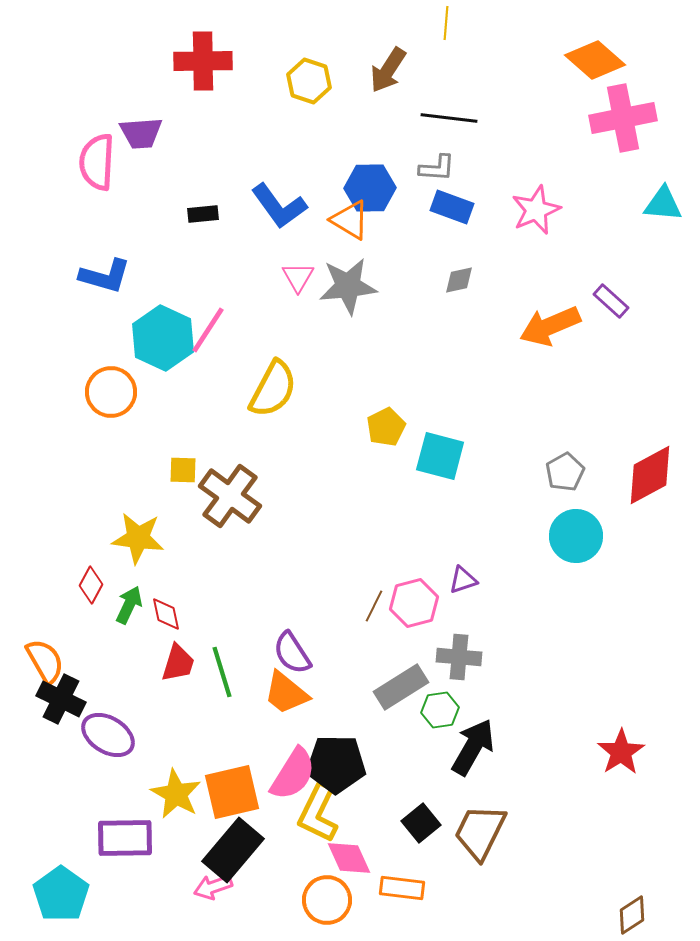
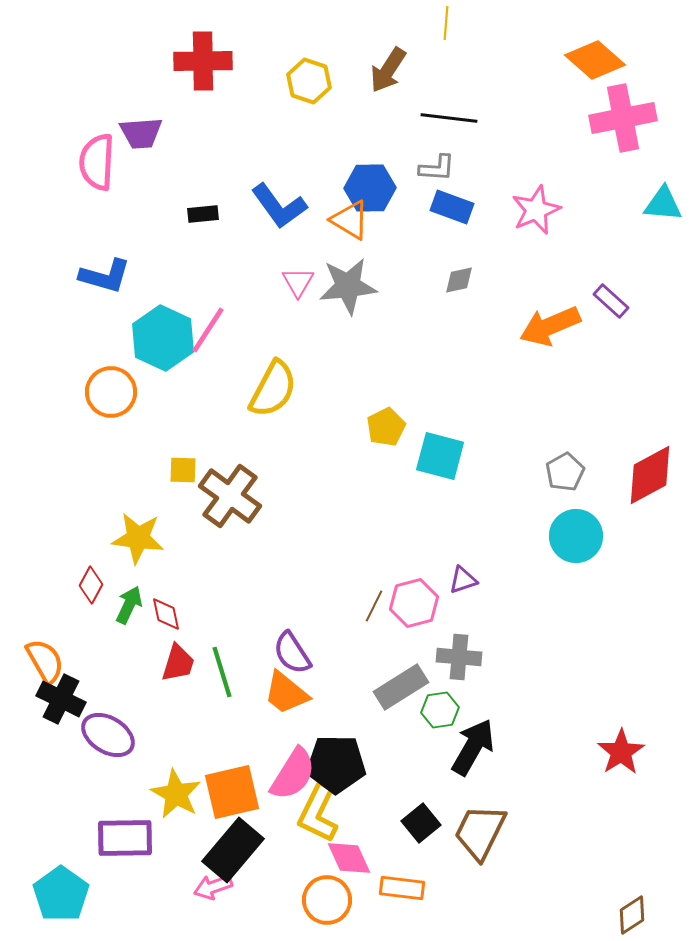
pink triangle at (298, 277): moved 5 px down
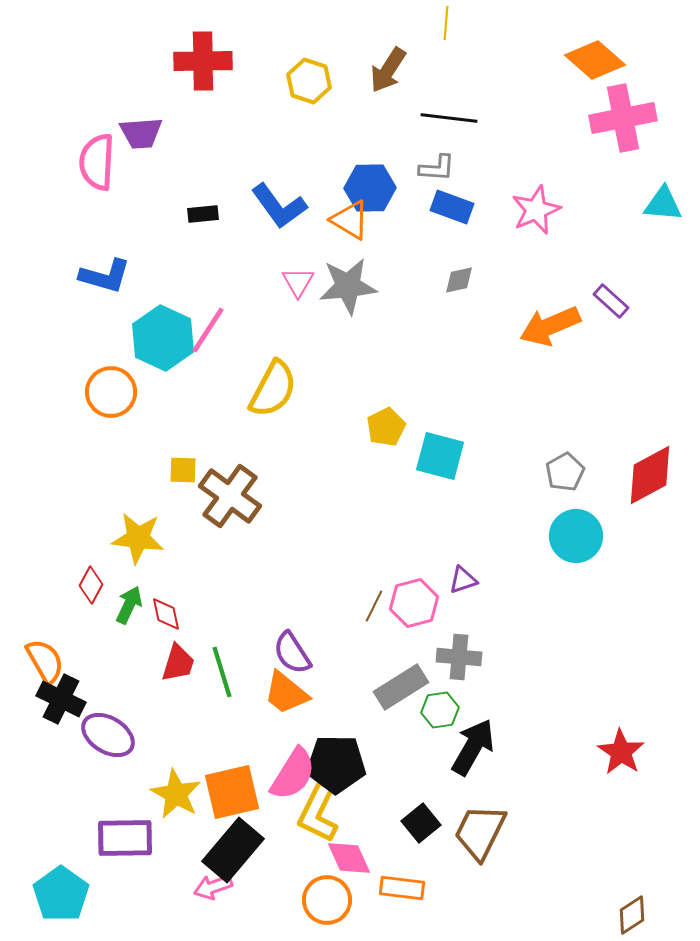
red star at (621, 752): rotated 6 degrees counterclockwise
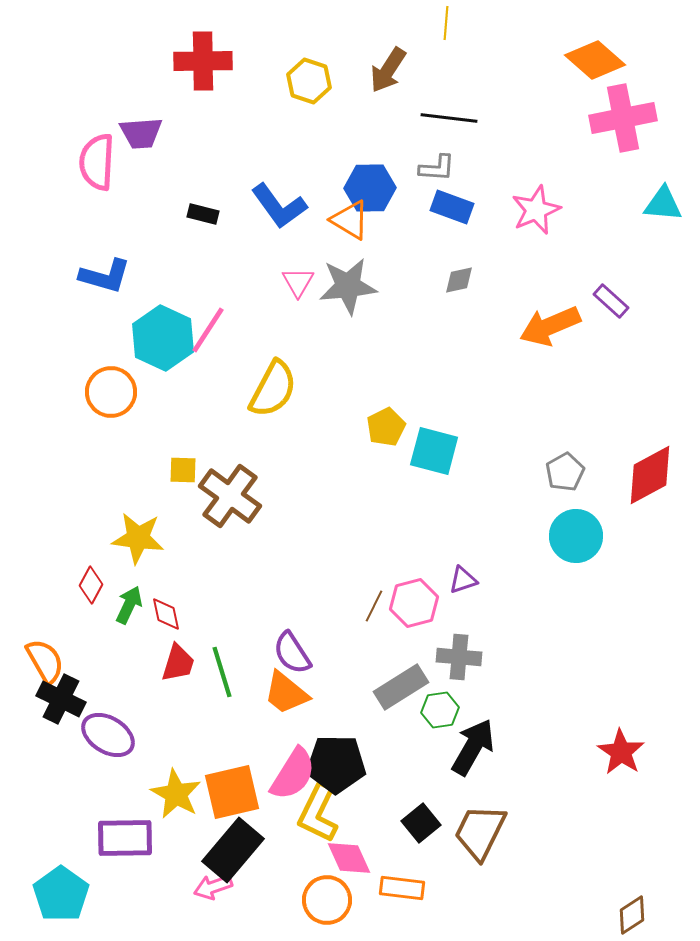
black rectangle at (203, 214): rotated 20 degrees clockwise
cyan square at (440, 456): moved 6 px left, 5 px up
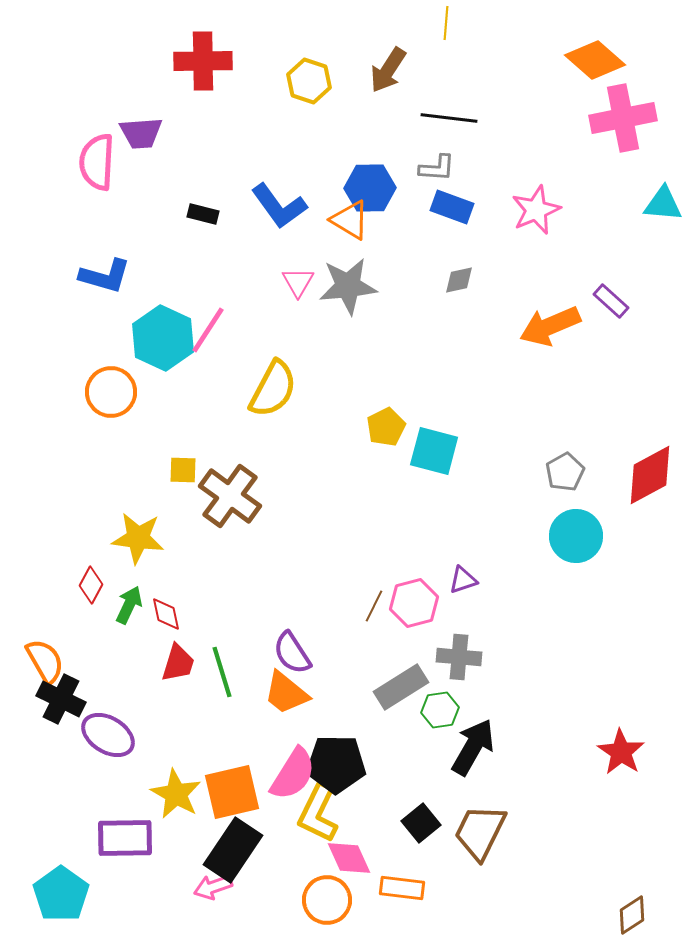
black rectangle at (233, 850): rotated 6 degrees counterclockwise
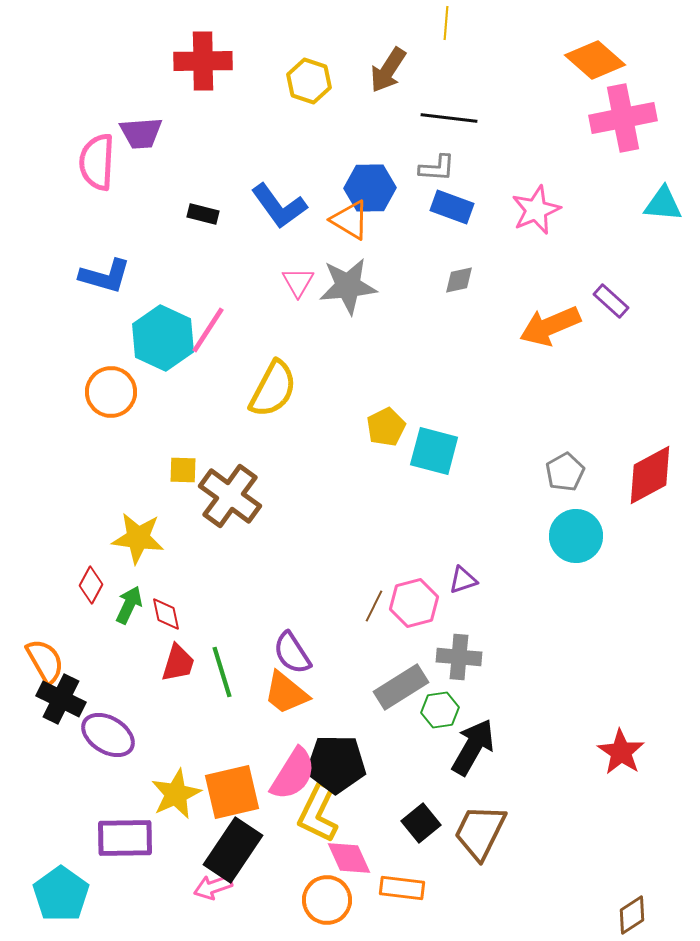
yellow star at (176, 794): rotated 18 degrees clockwise
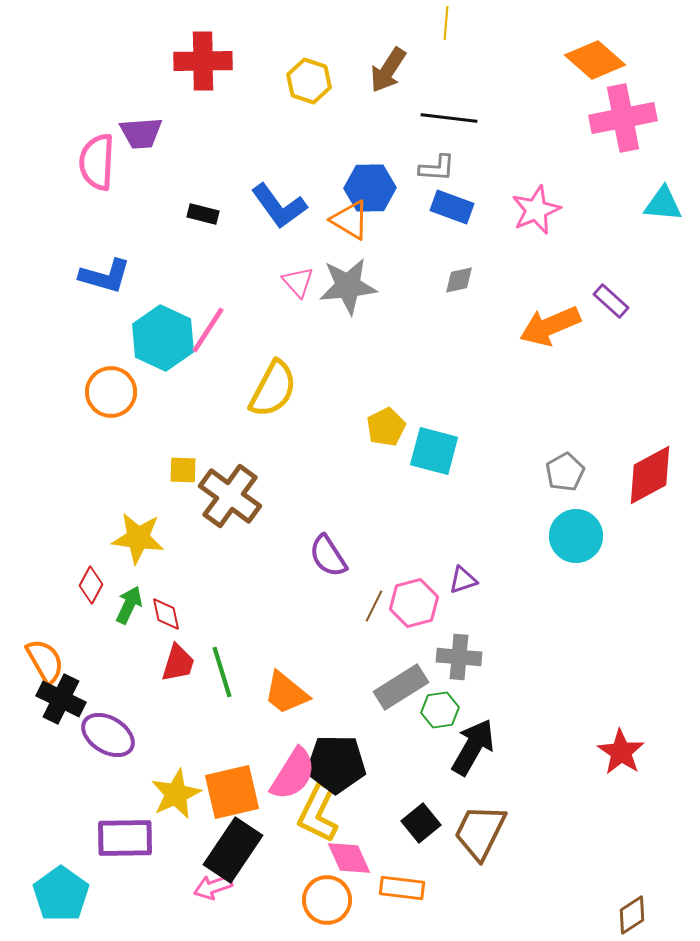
pink triangle at (298, 282): rotated 12 degrees counterclockwise
purple semicircle at (292, 653): moved 36 px right, 97 px up
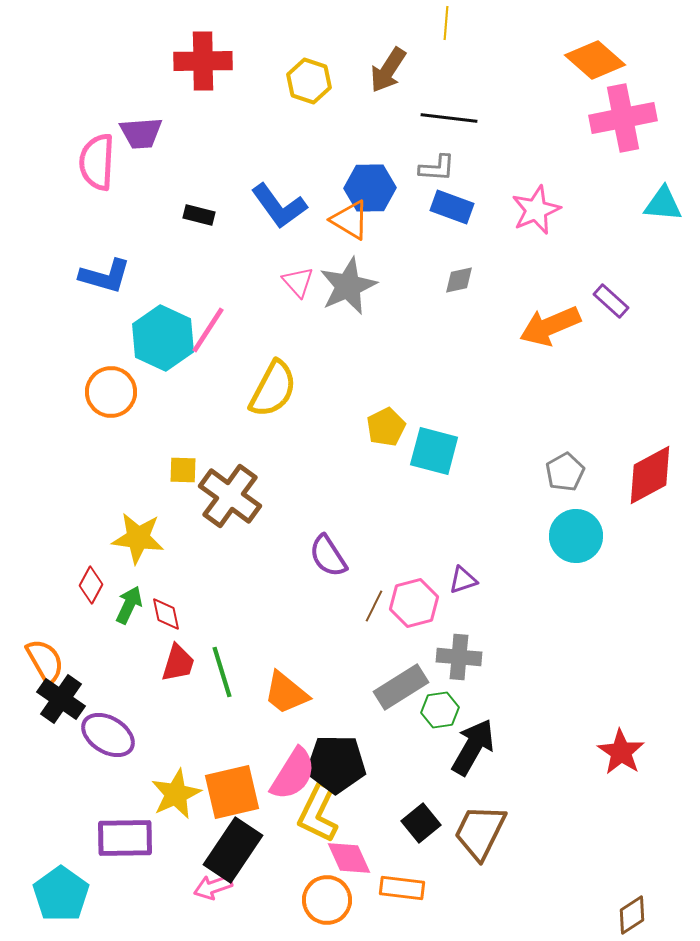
black rectangle at (203, 214): moved 4 px left, 1 px down
gray star at (348, 286): rotated 18 degrees counterclockwise
black cross at (61, 699): rotated 9 degrees clockwise
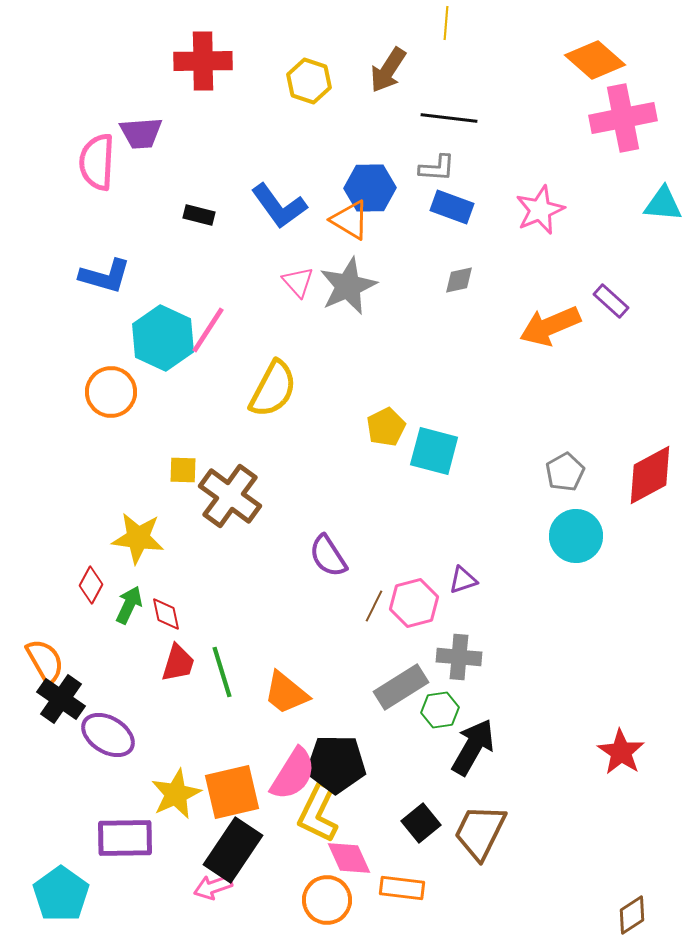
pink star at (536, 210): moved 4 px right
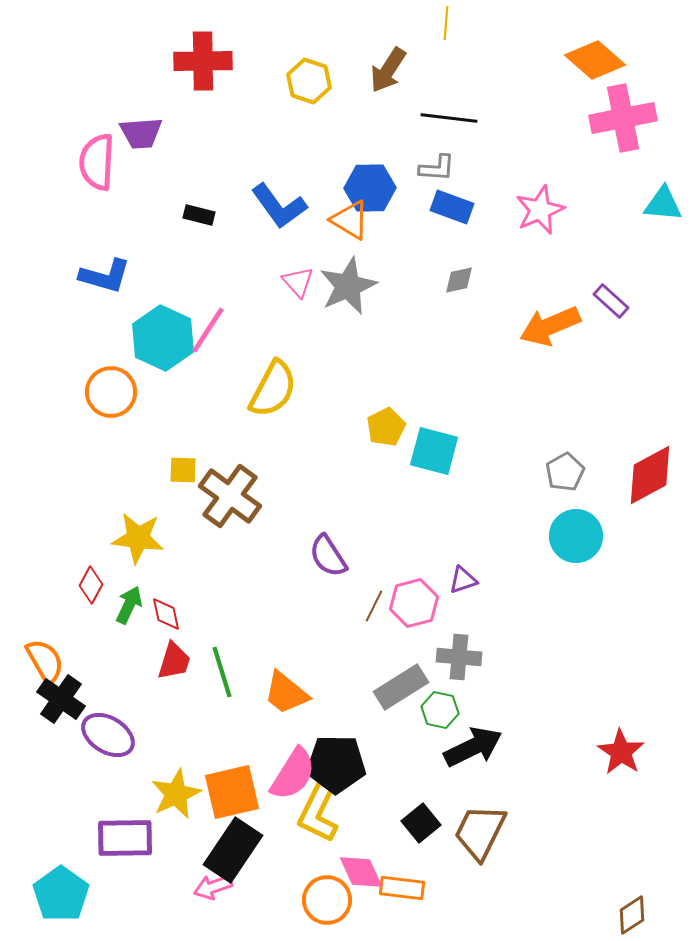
red trapezoid at (178, 663): moved 4 px left, 2 px up
green hexagon at (440, 710): rotated 21 degrees clockwise
black arrow at (473, 747): rotated 34 degrees clockwise
pink diamond at (349, 858): moved 12 px right, 14 px down
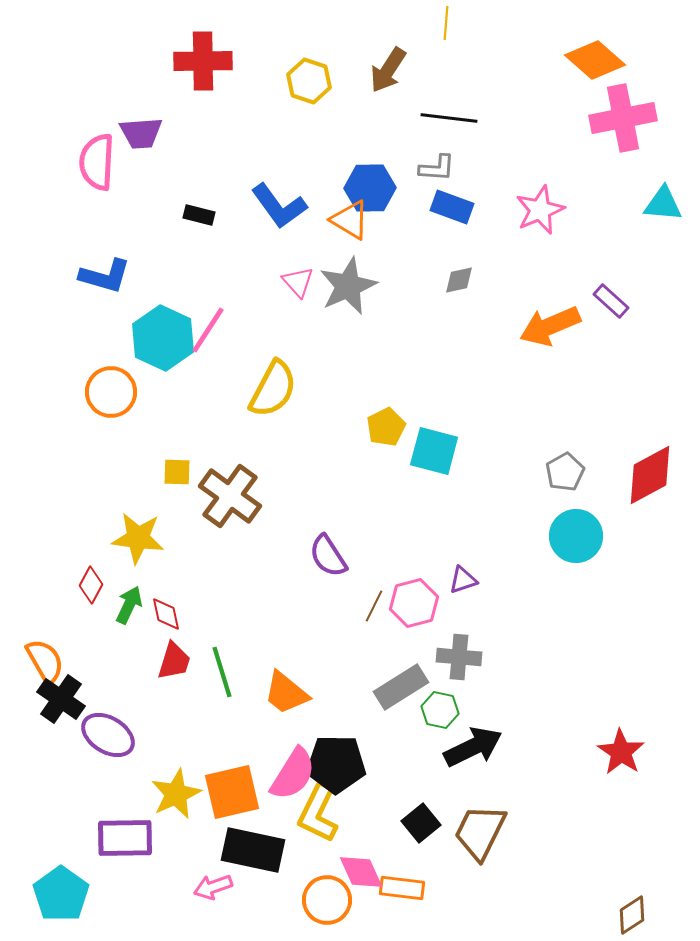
yellow square at (183, 470): moved 6 px left, 2 px down
black rectangle at (233, 850): moved 20 px right; rotated 68 degrees clockwise
